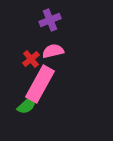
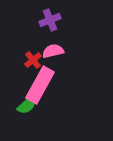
red cross: moved 2 px right, 1 px down
pink rectangle: moved 1 px down
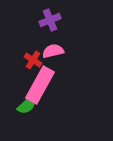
red cross: rotated 18 degrees counterclockwise
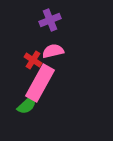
pink rectangle: moved 2 px up
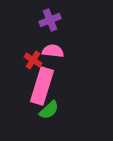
pink semicircle: rotated 20 degrees clockwise
pink rectangle: moved 2 px right, 3 px down; rotated 12 degrees counterclockwise
green semicircle: moved 22 px right, 5 px down
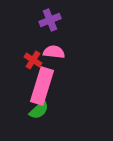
pink semicircle: moved 1 px right, 1 px down
green semicircle: moved 10 px left
